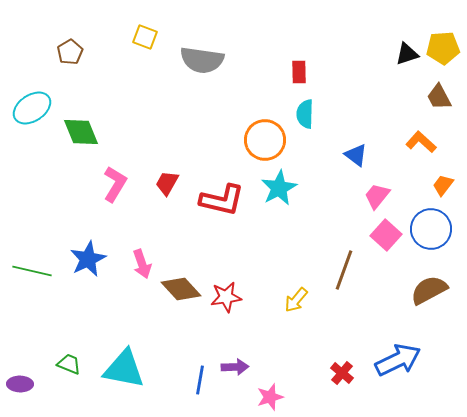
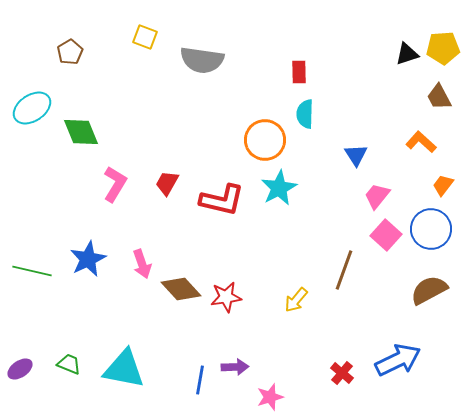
blue triangle: rotated 20 degrees clockwise
purple ellipse: moved 15 px up; rotated 35 degrees counterclockwise
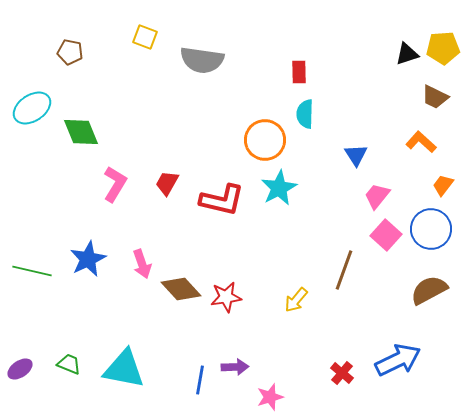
brown pentagon: rotated 30 degrees counterclockwise
brown trapezoid: moved 4 px left; rotated 36 degrees counterclockwise
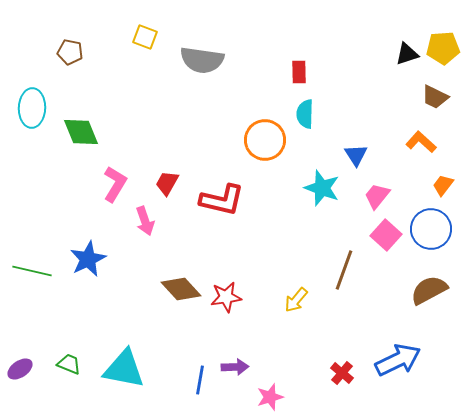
cyan ellipse: rotated 54 degrees counterclockwise
cyan star: moved 43 px right; rotated 24 degrees counterclockwise
pink arrow: moved 3 px right, 43 px up
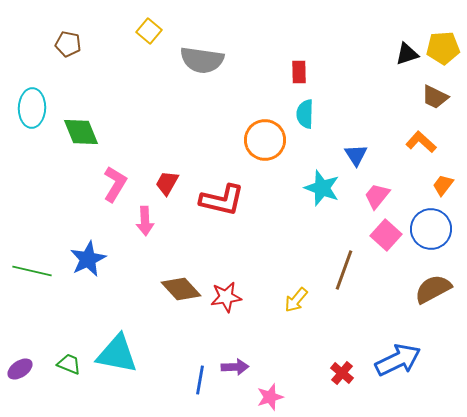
yellow square: moved 4 px right, 6 px up; rotated 20 degrees clockwise
brown pentagon: moved 2 px left, 8 px up
pink arrow: rotated 16 degrees clockwise
brown semicircle: moved 4 px right, 1 px up
cyan triangle: moved 7 px left, 15 px up
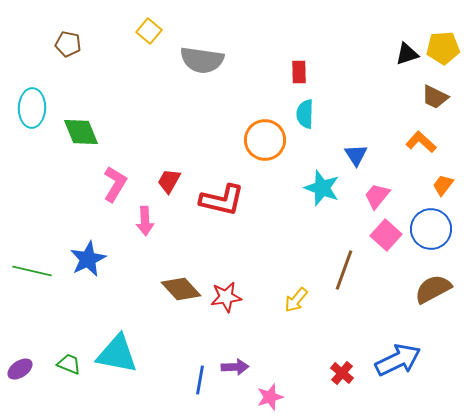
red trapezoid: moved 2 px right, 2 px up
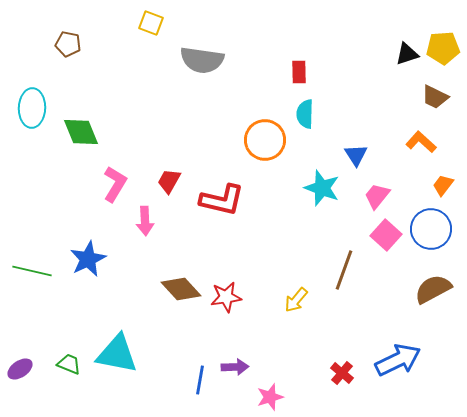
yellow square: moved 2 px right, 8 px up; rotated 20 degrees counterclockwise
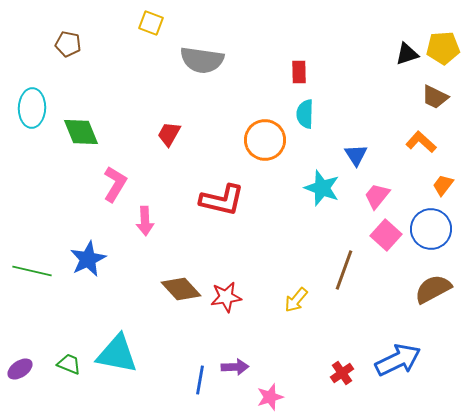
red trapezoid: moved 47 px up
red cross: rotated 15 degrees clockwise
